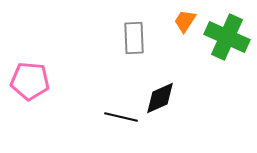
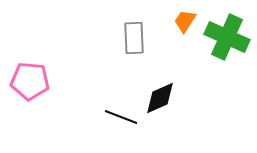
black line: rotated 8 degrees clockwise
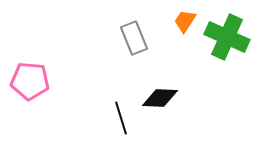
gray rectangle: rotated 20 degrees counterclockwise
black diamond: rotated 27 degrees clockwise
black line: moved 1 px down; rotated 52 degrees clockwise
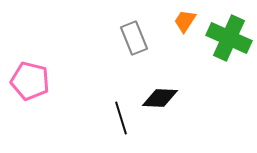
green cross: moved 2 px right, 1 px down
pink pentagon: rotated 9 degrees clockwise
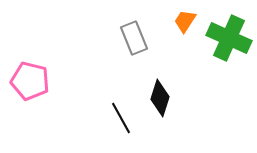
black diamond: rotated 75 degrees counterclockwise
black line: rotated 12 degrees counterclockwise
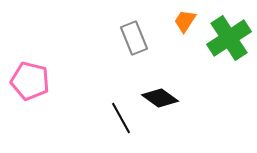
green cross: rotated 33 degrees clockwise
black diamond: rotated 72 degrees counterclockwise
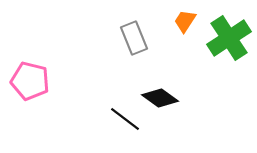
black line: moved 4 px right, 1 px down; rotated 24 degrees counterclockwise
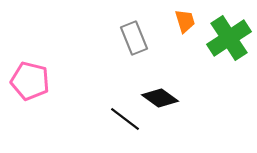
orange trapezoid: rotated 130 degrees clockwise
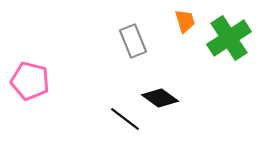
gray rectangle: moved 1 px left, 3 px down
